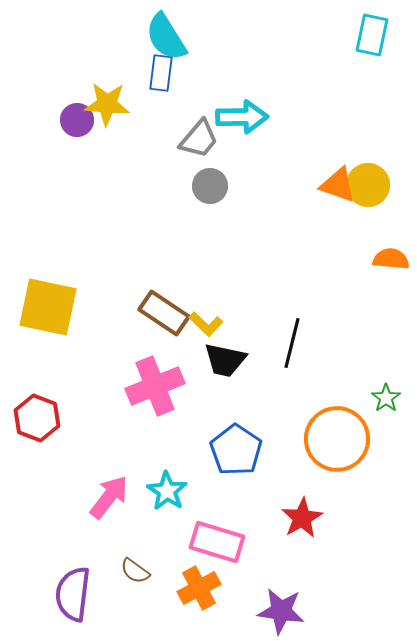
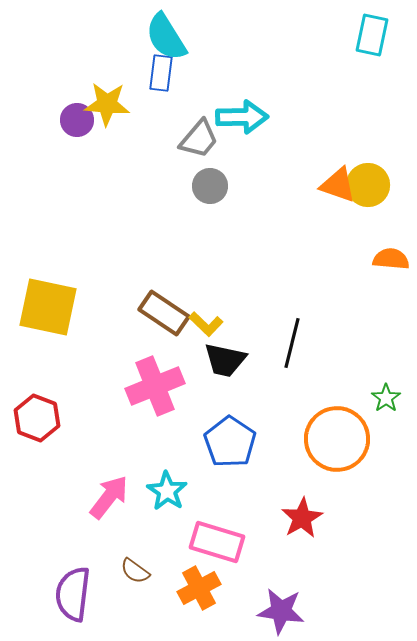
blue pentagon: moved 6 px left, 8 px up
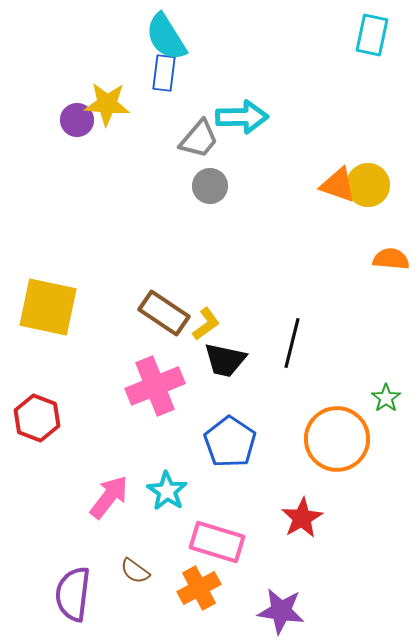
blue rectangle: moved 3 px right
yellow L-shape: rotated 80 degrees counterclockwise
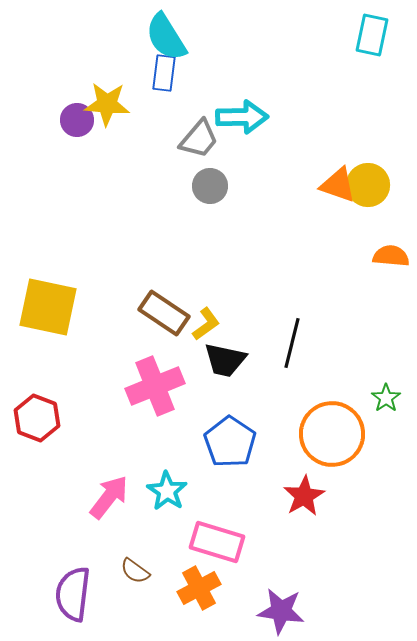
orange semicircle: moved 3 px up
orange circle: moved 5 px left, 5 px up
red star: moved 2 px right, 22 px up
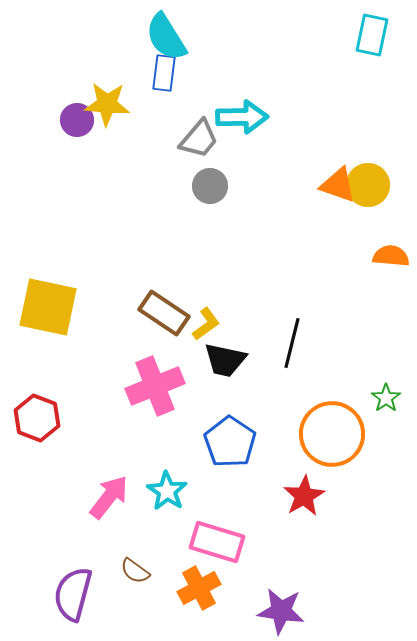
purple semicircle: rotated 8 degrees clockwise
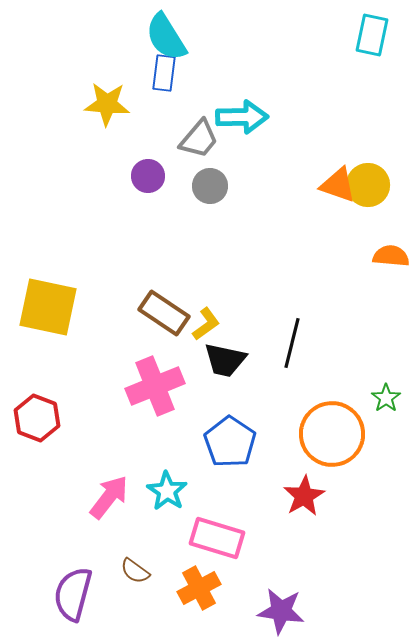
purple circle: moved 71 px right, 56 px down
pink rectangle: moved 4 px up
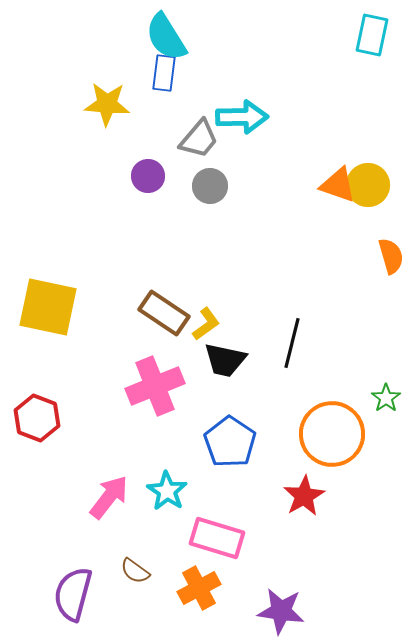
orange semicircle: rotated 69 degrees clockwise
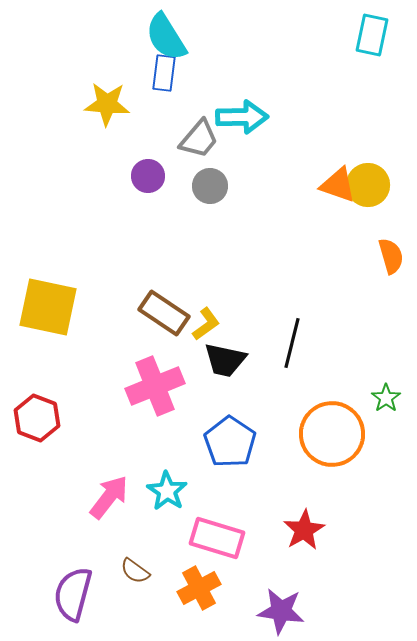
red star: moved 34 px down
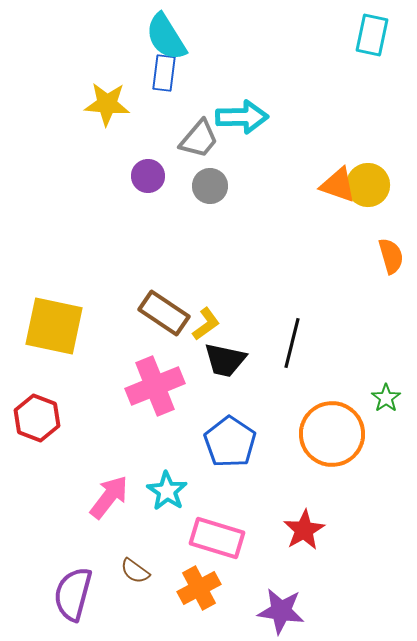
yellow square: moved 6 px right, 19 px down
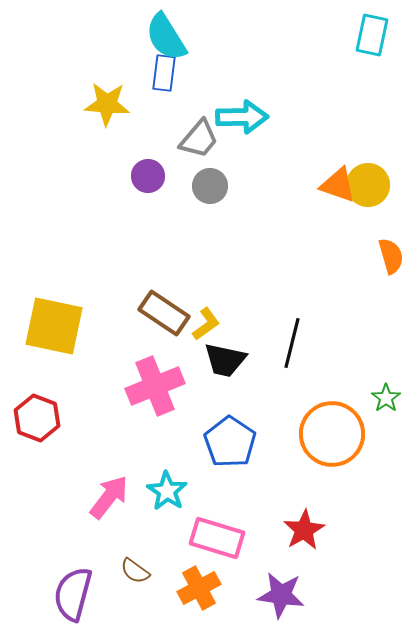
purple star: moved 16 px up
